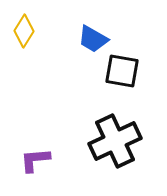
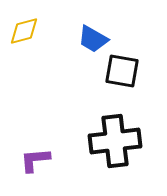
yellow diamond: rotated 44 degrees clockwise
black cross: rotated 18 degrees clockwise
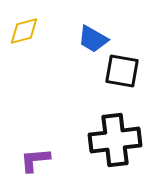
black cross: moved 1 px up
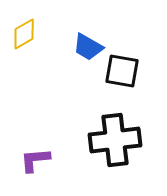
yellow diamond: moved 3 px down; rotated 16 degrees counterclockwise
blue trapezoid: moved 5 px left, 8 px down
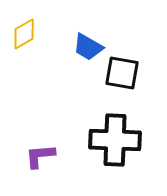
black square: moved 2 px down
black cross: rotated 9 degrees clockwise
purple L-shape: moved 5 px right, 4 px up
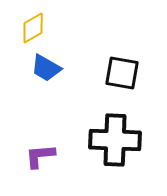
yellow diamond: moved 9 px right, 6 px up
blue trapezoid: moved 42 px left, 21 px down
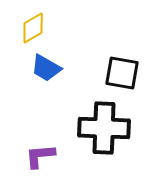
black cross: moved 11 px left, 12 px up
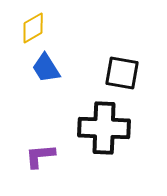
blue trapezoid: rotated 28 degrees clockwise
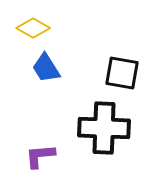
yellow diamond: rotated 60 degrees clockwise
